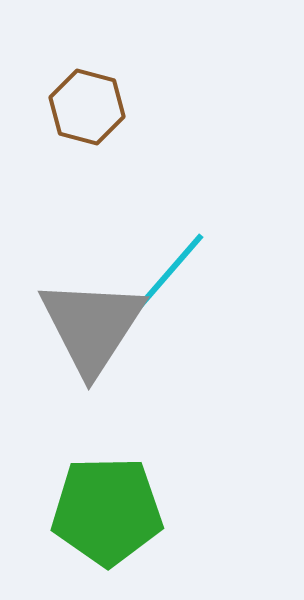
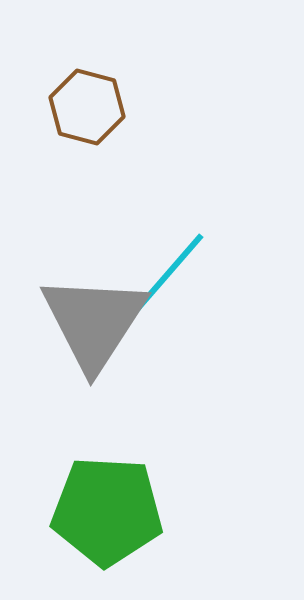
gray triangle: moved 2 px right, 4 px up
green pentagon: rotated 4 degrees clockwise
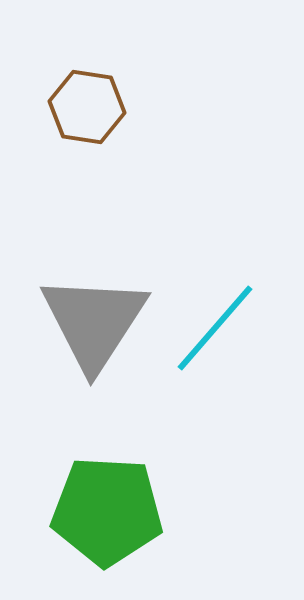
brown hexagon: rotated 6 degrees counterclockwise
cyan line: moved 49 px right, 52 px down
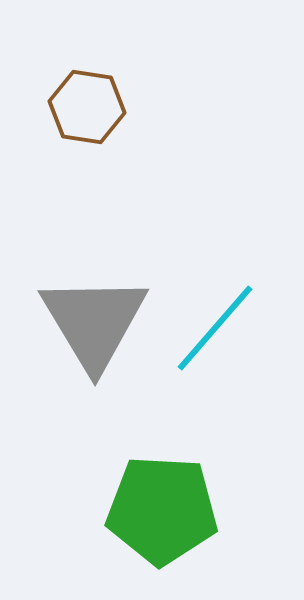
gray triangle: rotated 4 degrees counterclockwise
green pentagon: moved 55 px right, 1 px up
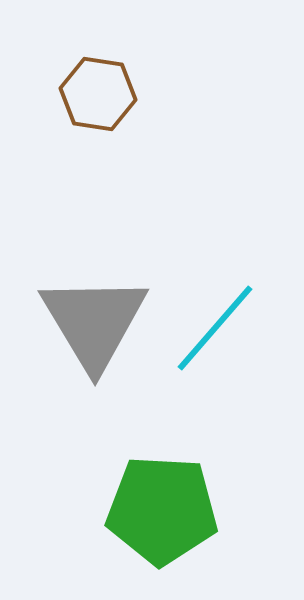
brown hexagon: moved 11 px right, 13 px up
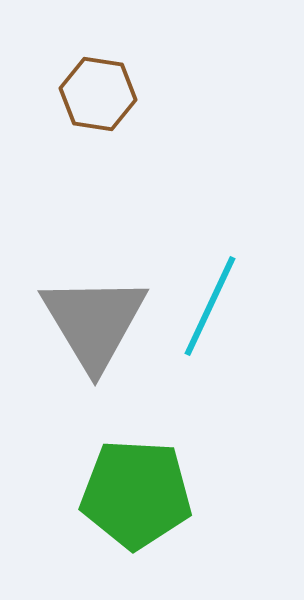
cyan line: moved 5 px left, 22 px up; rotated 16 degrees counterclockwise
green pentagon: moved 26 px left, 16 px up
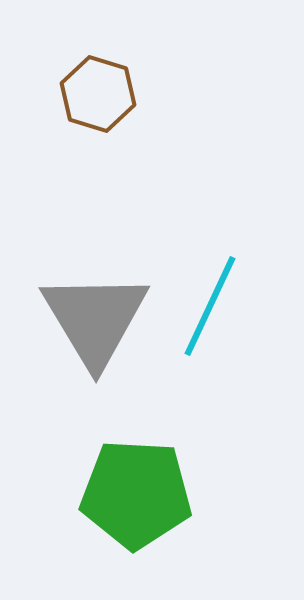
brown hexagon: rotated 8 degrees clockwise
gray triangle: moved 1 px right, 3 px up
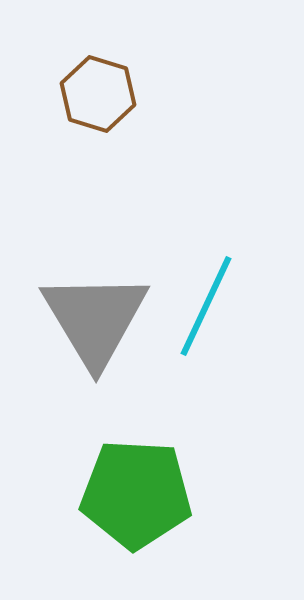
cyan line: moved 4 px left
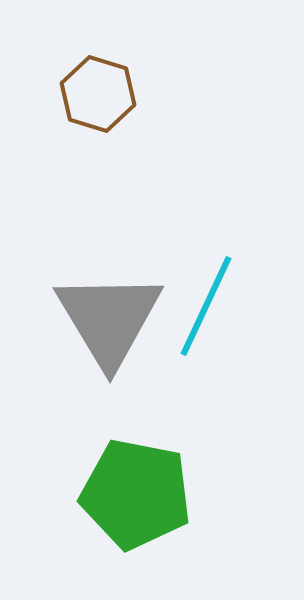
gray triangle: moved 14 px right
green pentagon: rotated 8 degrees clockwise
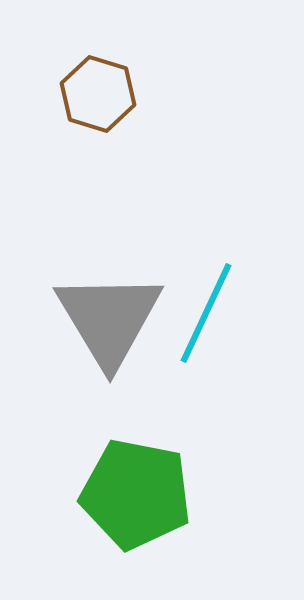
cyan line: moved 7 px down
